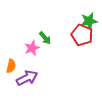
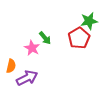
red pentagon: moved 3 px left, 3 px down; rotated 20 degrees clockwise
pink star: rotated 21 degrees counterclockwise
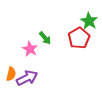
green star: rotated 30 degrees counterclockwise
pink star: moved 2 px left, 1 px down
orange semicircle: moved 8 px down
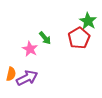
green star: moved 1 px left
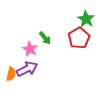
green star: moved 2 px left, 2 px up
purple arrow: moved 9 px up
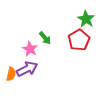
red pentagon: moved 2 px down
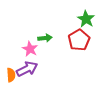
green arrow: rotated 56 degrees counterclockwise
orange semicircle: moved 1 px down; rotated 16 degrees counterclockwise
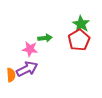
green star: moved 5 px left, 5 px down
pink star: rotated 21 degrees counterclockwise
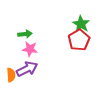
green arrow: moved 20 px left, 4 px up
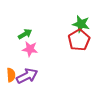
green star: rotated 18 degrees counterclockwise
green arrow: rotated 24 degrees counterclockwise
purple arrow: moved 7 px down
